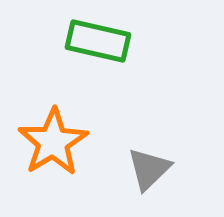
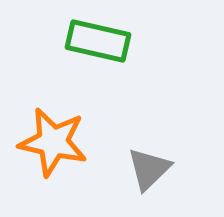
orange star: rotated 28 degrees counterclockwise
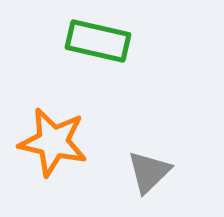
gray triangle: moved 3 px down
